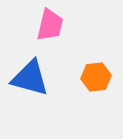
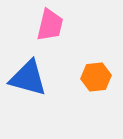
blue triangle: moved 2 px left
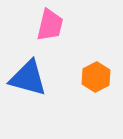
orange hexagon: rotated 20 degrees counterclockwise
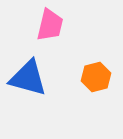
orange hexagon: rotated 12 degrees clockwise
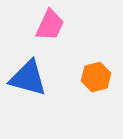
pink trapezoid: rotated 12 degrees clockwise
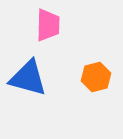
pink trapezoid: moved 2 px left; rotated 24 degrees counterclockwise
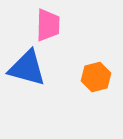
blue triangle: moved 1 px left, 10 px up
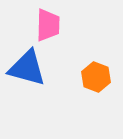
orange hexagon: rotated 24 degrees counterclockwise
